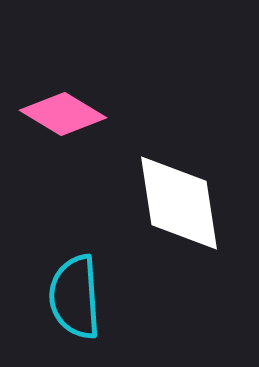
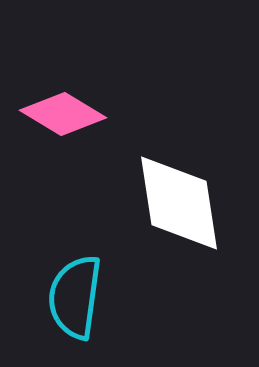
cyan semicircle: rotated 12 degrees clockwise
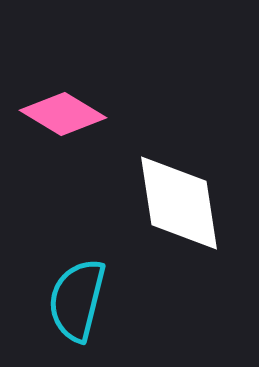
cyan semicircle: moved 2 px right, 3 px down; rotated 6 degrees clockwise
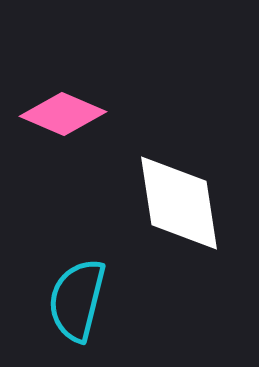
pink diamond: rotated 8 degrees counterclockwise
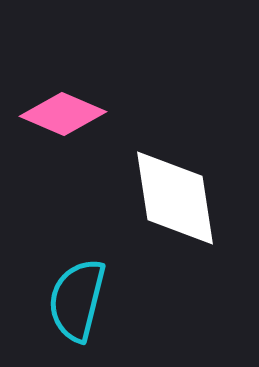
white diamond: moved 4 px left, 5 px up
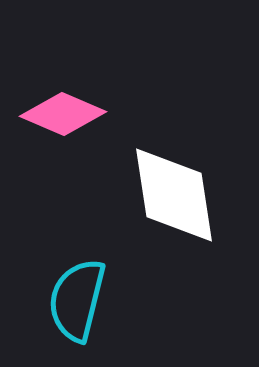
white diamond: moved 1 px left, 3 px up
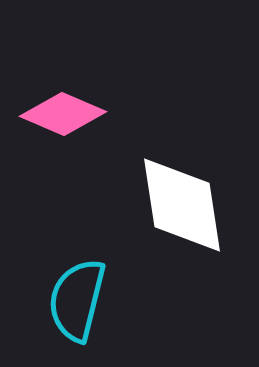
white diamond: moved 8 px right, 10 px down
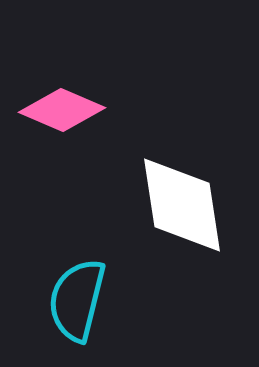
pink diamond: moved 1 px left, 4 px up
